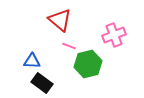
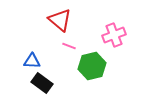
green hexagon: moved 4 px right, 2 px down
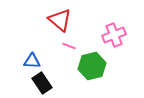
black rectangle: rotated 20 degrees clockwise
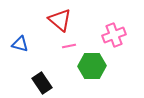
pink line: rotated 32 degrees counterclockwise
blue triangle: moved 12 px left, 17 px up; rotated 12 degrees clockwise
green hexagon: rotated 12 degrees clockwise
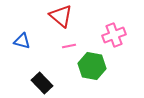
red triangle: moved 1 px right, 4 px up
blue triangle: moved 2 px right, 3 px up
green hexagon: rotated 12 degrees clockwise
black rectangle: rotated 10 degrees counterclockwise
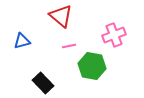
blue triangle: rotated 30 degrees counterclockwise
black rectangle: moved 1 px right
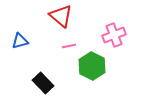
blue triangle: moved 2 px left
green hexagon: rotated 16 degrees clockwise
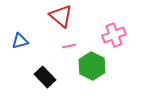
black rectangle: moved 2 px right, 6 px up
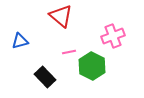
pink cross: moved 1 px left, 1 px down
pink line: moved 6 px down
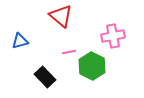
pink cross: rotated 10 degrees clockwise
